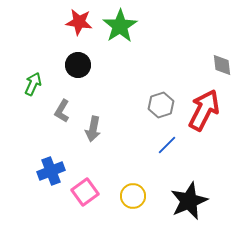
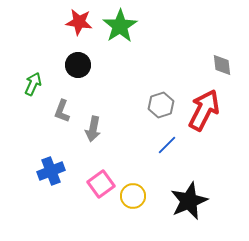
gray L-shape: rotated 10 degrees counterclockwise
pink square: moved 16 px right, 8 px up
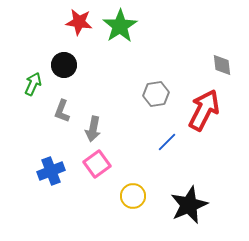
black circle: moved 14 px left
gray hexagon: moved 5 px left, 11 px up; rotated 10 degrees clockwise
blue line: moved 3 px up
pink square: moved 4 px left, 20 px up
black star: moved 4 px down
